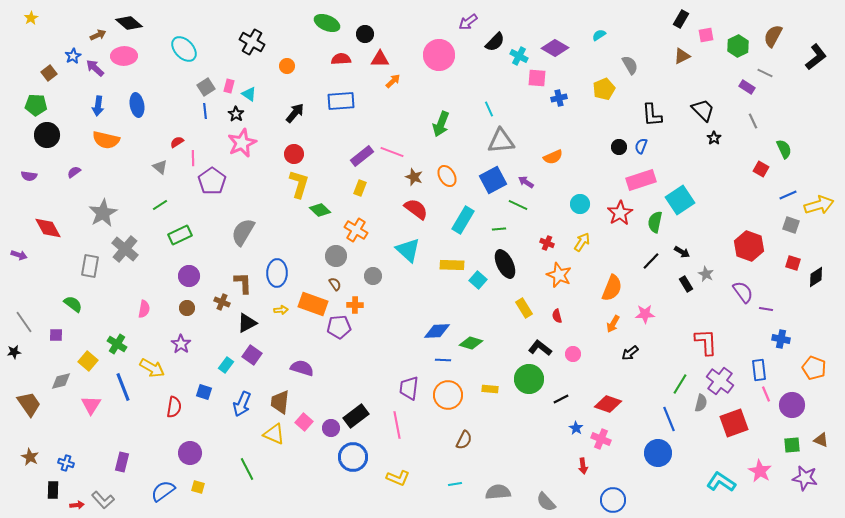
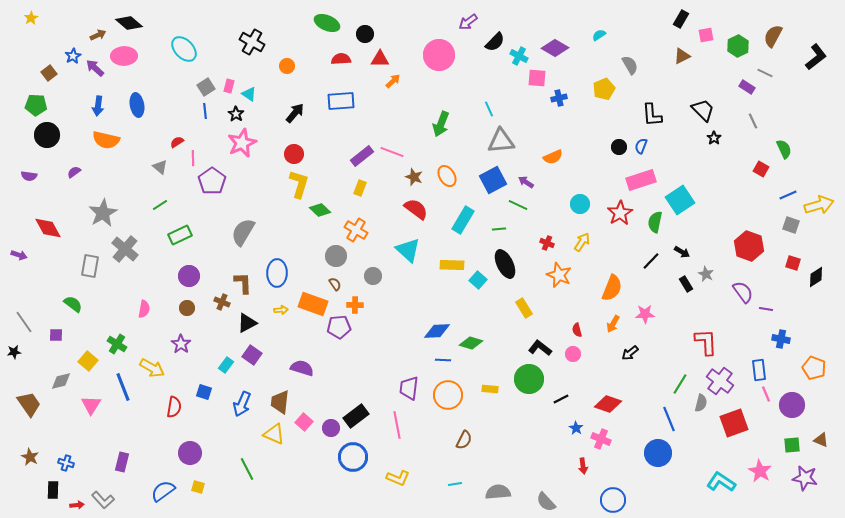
red semicircle at (557, 316): moved 20 px right, 14 px down
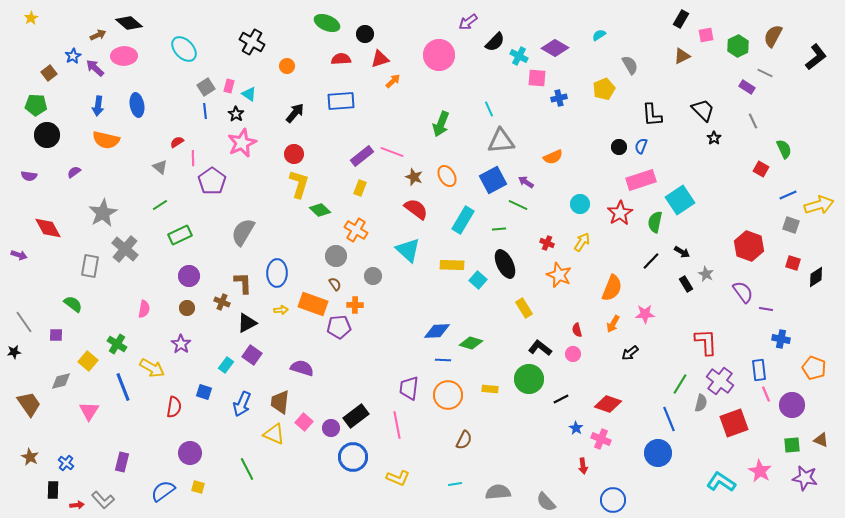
red triangle at (380, 59): rotated 18 degrees counterclockwise
pink triangle at (91, 405): moved 2 px left, 6 px down
blue cross at (66, 463): rotated 21 degrees clockwise
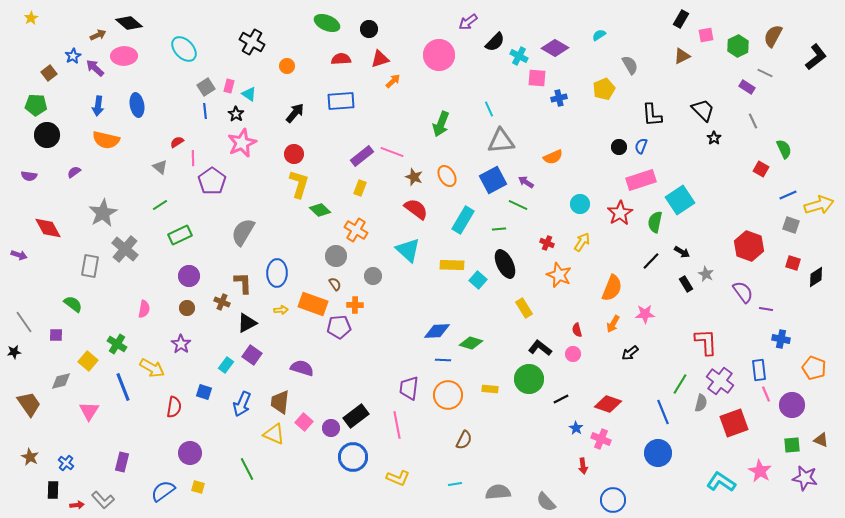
black circle at (365, 34): moved 4 px right, 5 px up
blue line at (669, 419): moved 6 px left, 7 px up
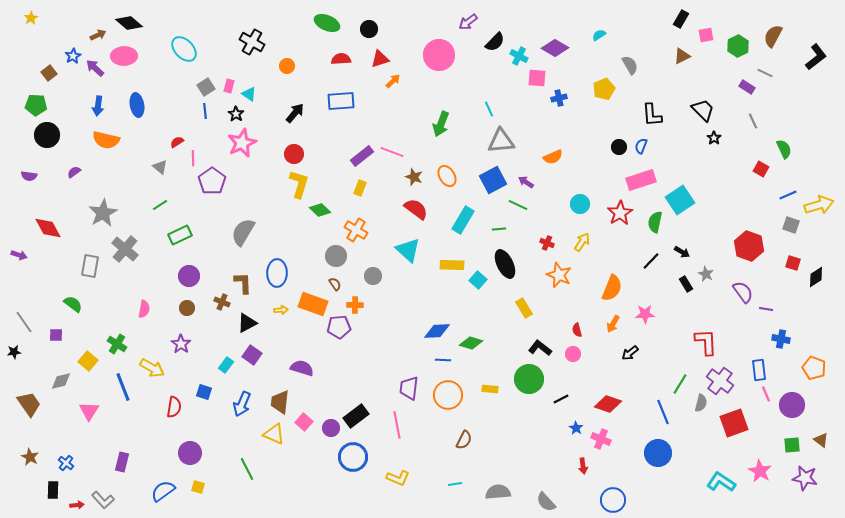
brown triangle at (821, 440): rotated 14 degrees clockwise
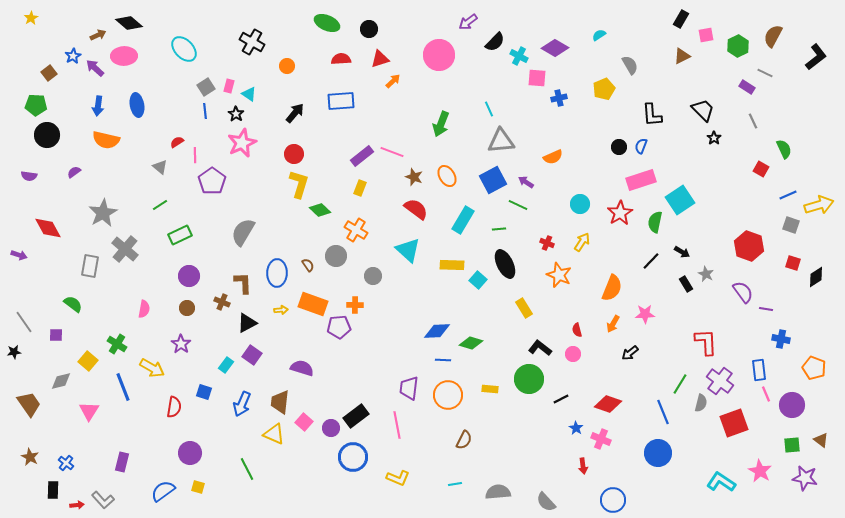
pink line at (193, 158): moved 2 px right, 3 px up
brown semicircle at (335, 284): moved 27 px left, 19 px up
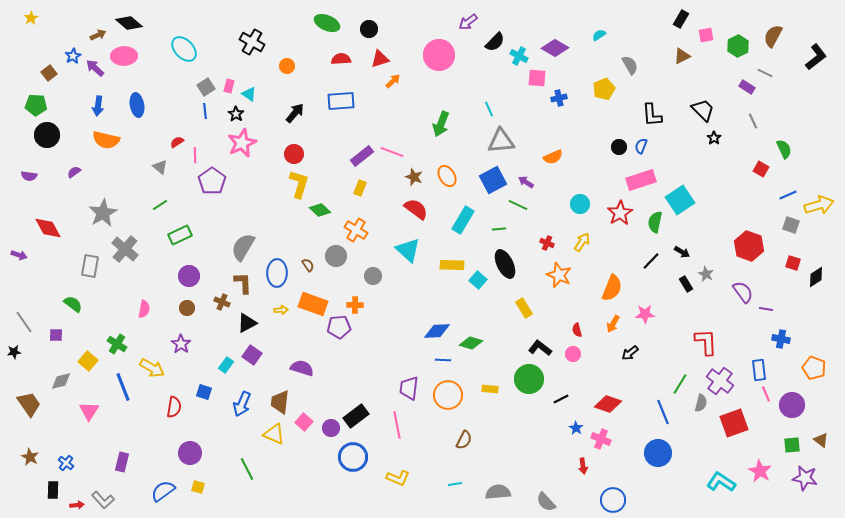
gray semicircle at (243, 232): moved 15 px down
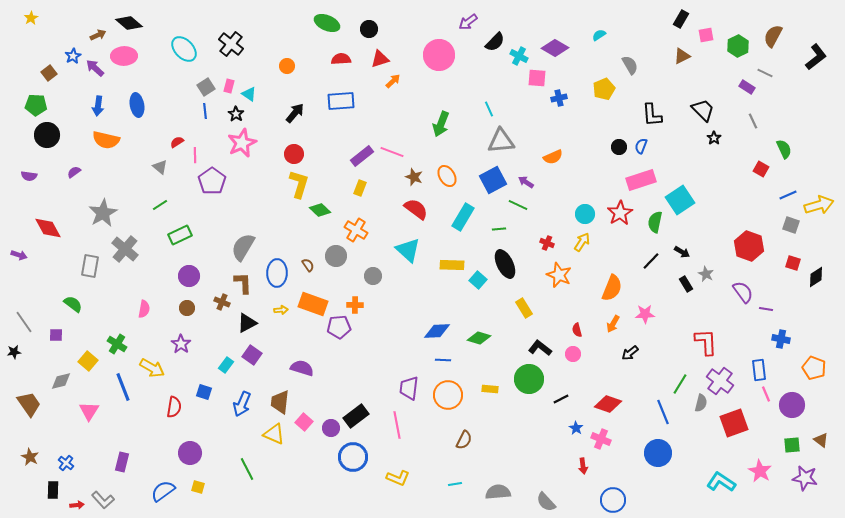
black cross at (252, 42): moved 21 px left, 2 px down; rotated 10 degrees clockwise
cyan circle at (580, 204): moved 5 px right, 10 px down
cyan rectangle at (463, 220): moved 3 px up
green diamond at (471, 343): moved 8 px right, 5 px up
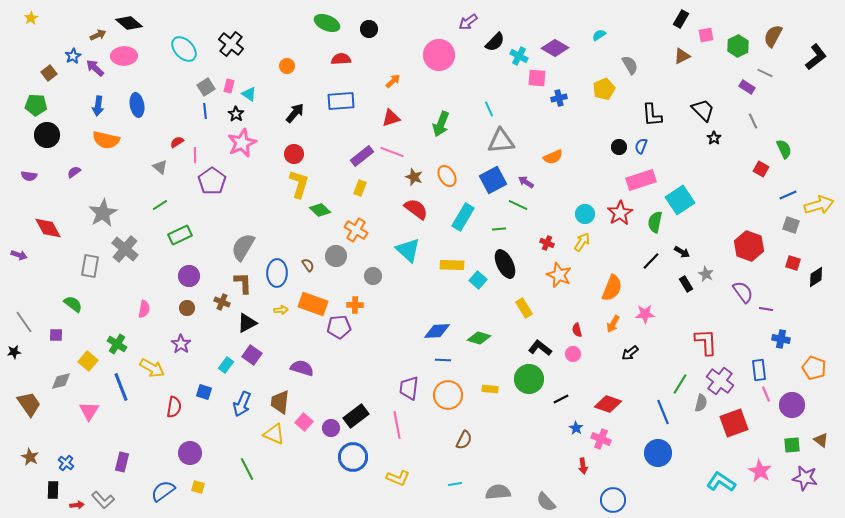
red triangle at (380, 59): moved 11 px right, 59 px down
blue line at (123, 387): moved 2 px left
